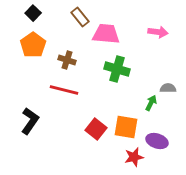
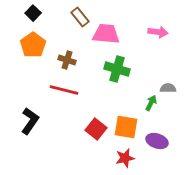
red star: moved 9 px left, 1 px down
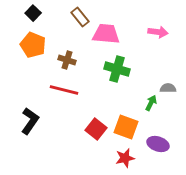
orange pentagon: rotated 15 degrees counterclockwise
orange square: rotated 10 degrees clockwise
purple ellipse: moved 1 px right, 3 px down
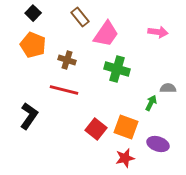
pink trapezoid: rotated 120 degrees clockwise
black L-shape: moved 1 px left, 5 px up
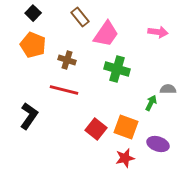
gray semicircle: moved 1 px down
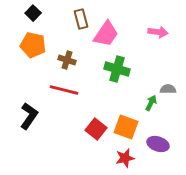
brown rectangle: moved 1 px right, 2 px down; rotated 24 degrees clockwise
orange pentagon: rotated 10 degrees counterclockwise
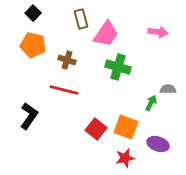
green cross: moved 1 px right, 2 px up
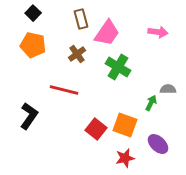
pink trapezoid: moved 1 px right, 1 px up
brown cross: moved 10 px right, 6 px up; rotated 36 degrees clockwise
green cross: rotated 15 degrees clockwise
orange square: moved 1 px left, 2 px up
purple ellipse: rotated 25 degrees clockwise
